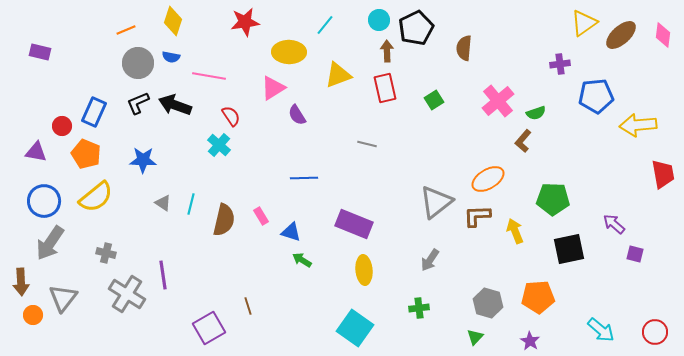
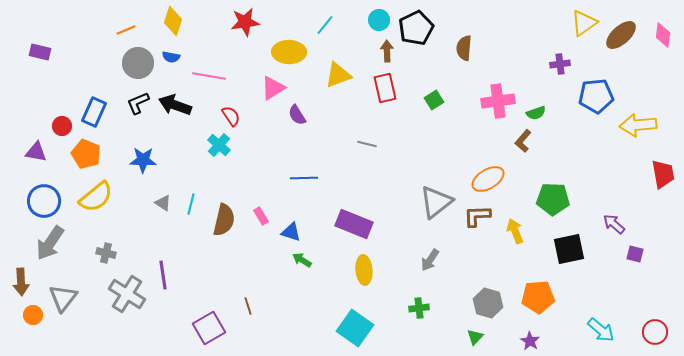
pink cross at (498, 101): rotated 32 degrees clockwise
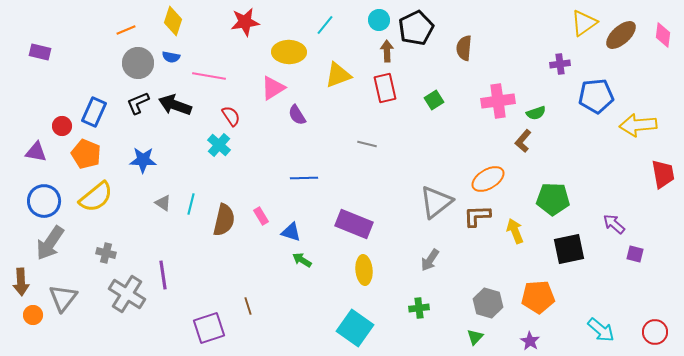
purple square at (209, 328): rotated 12 degrees clockwise
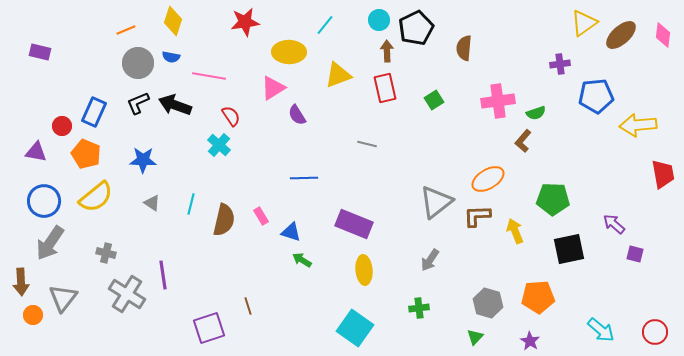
gray triangle at (163, 203): moved 11 px left
